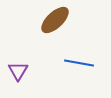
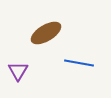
brown ellipse: moved 9 px left, 13 px down; rotated 12 degrees clockwise
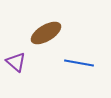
purple triangle: moved 2 px left, 9 px up; rotated 20 degrees counterclockwise
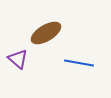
purple triangle: moved 2 px right, 3 px up
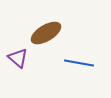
purple triangle: moved 1 px up
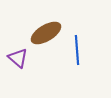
blue line: moved 2 px left, 13 px up; rotated 76 degrees clockwise
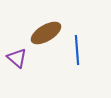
purple triangle: moved 1 px left
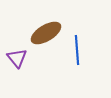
purple triangle: rotated 10 degrees clockwise
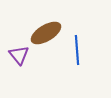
purple triangle: moved 2 px right, 3 px up
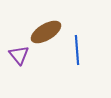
brown ellipse: moved 1 px up
